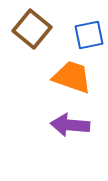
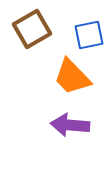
brown square: rotated 21 degrees clockwise
orange trapezoid: rotated 153 degrees counterclockwise
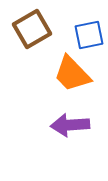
orange trapezoid: moved 3 px up
purple arrow: rotated 9 degrees counterclockwise
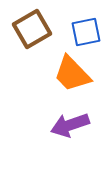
blue square: moved 3 px left, 3 px up
purple arrow: rotated 15 degrees counterclockwise
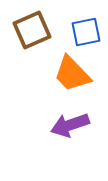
brown square: moved 1 px down; rotated 6 degrees clockwise
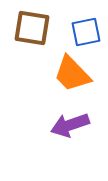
brown square: moved 2 px up; rotated 33 degrees clockwise
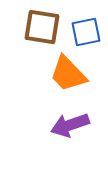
brown square: moved 10 px right, 1 px up
orange trapezoid: moved 4 px left
